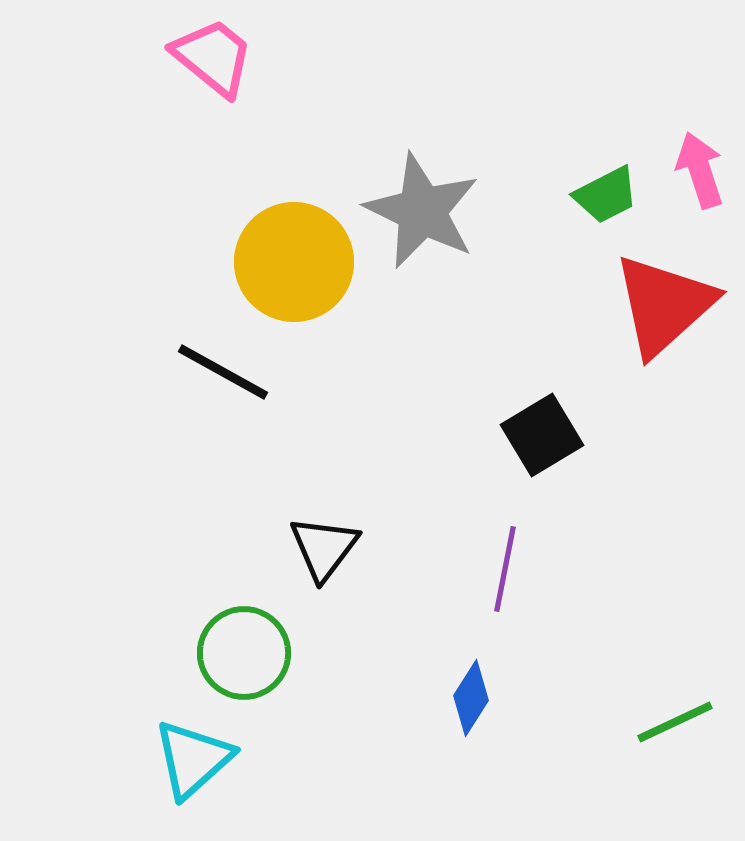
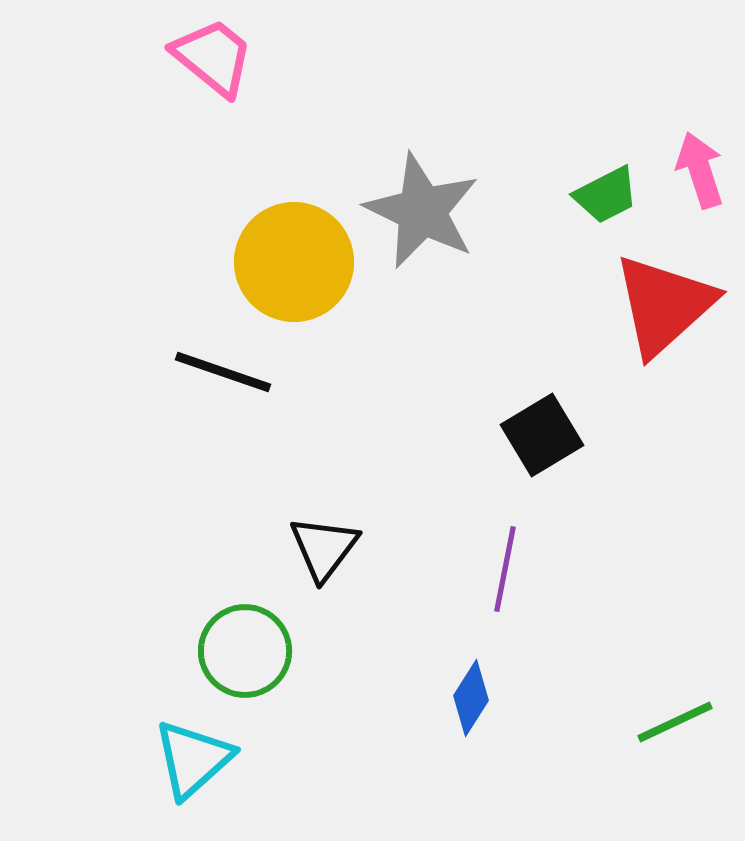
black line: rotated 10 degrees counterclockwise
green circle: moved 1 px right, 2 px up
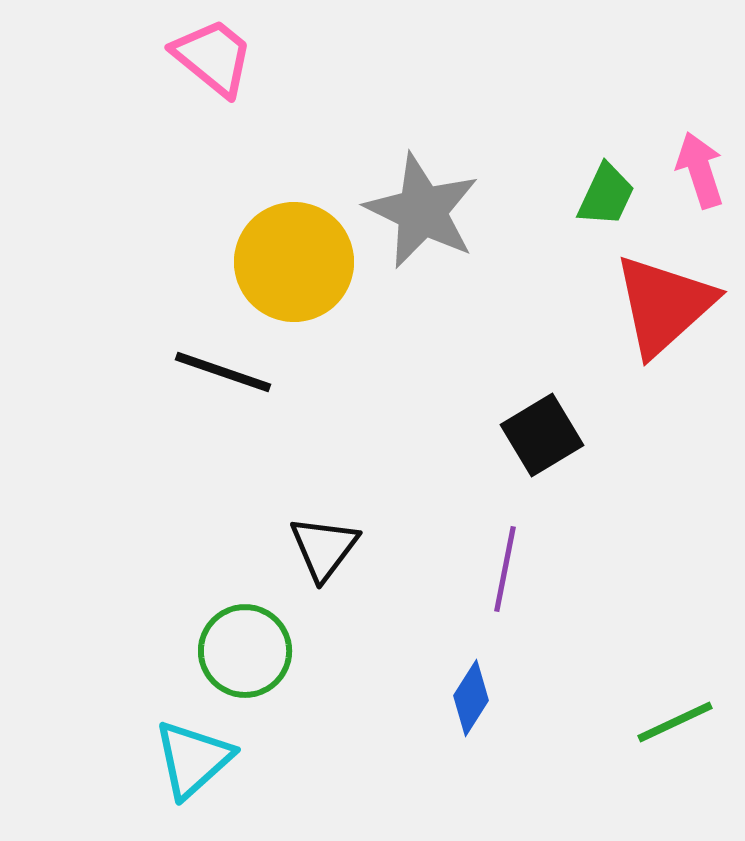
green trapezoid: rotated 38 degrees counterclockwise
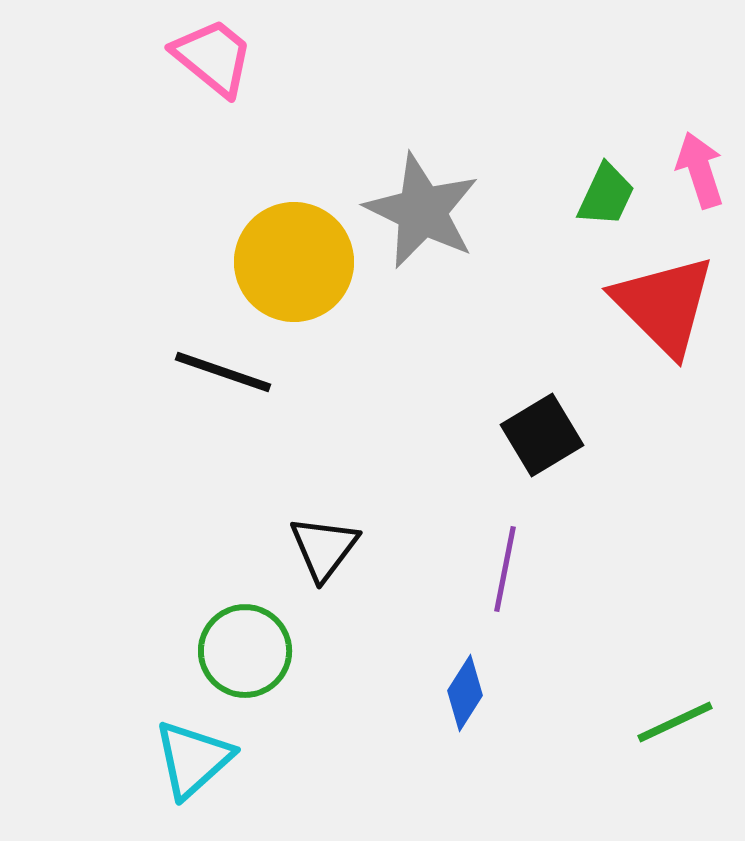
red triangle: rotated 33 degrees counterclockwise
blue diamond: moved 6 px left, 5 px up
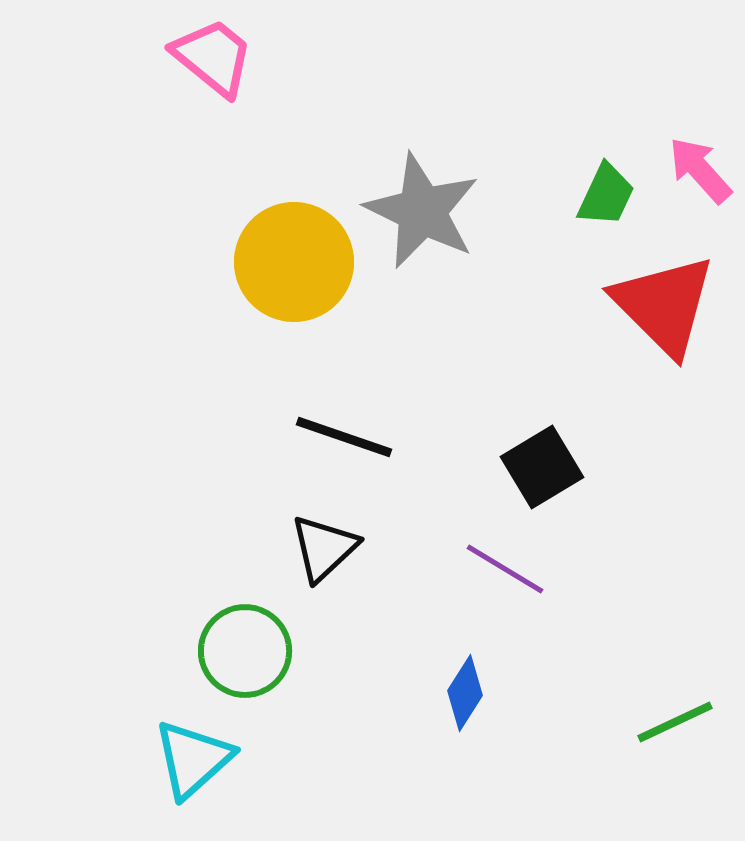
pink arrow: rotated 24 degrees counterclockwise
black line: moved 121 px right, 65 px down
black square: moved 32 px down
black triangle: rotated 10 degrees clockwise
purple line: rotated 70 degrees counterclockwise
